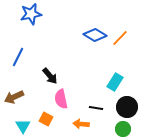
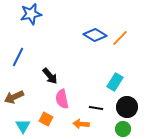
pink semicircle: moved 1 px right
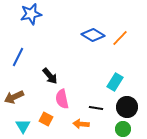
blue diamond: moved 2 px left
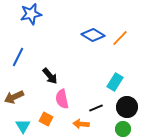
black line: rotated 32 degrees counterclockwise
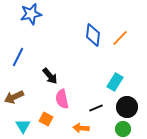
blue diamond: rotated 65 degrees clockwise
orange arrow: moved 4 px down
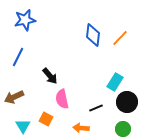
blue star: moved 6 px left, 6 px down
black circle: moved 5 px up
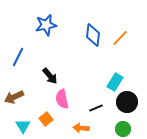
blue star: moved 21 px right, 5 px down
orange square: rotated 24 degrees clockwise
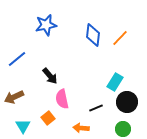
blue line: moved 1 px left, 2 px down; rotated 24 degrees clockwise
orange square: moved 2 px right, 1 px up
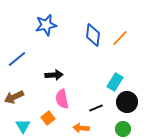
black arrow: moved 4 px right, 1 px up; rotated 54 degrees counterclockwise
